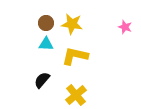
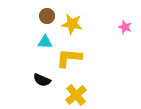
brown circle: moved 1 px right, 7 px up
cyan triangle: moved 1 px left, 2 px up
yellow L-shape: moved 6 px left, 2 px down; rotated 8 degrees counterclockwise
black semicircle: rotated 108 degrees counterclockwise
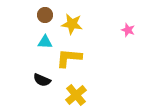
brown circle: moved 2 px left, 1 px up
pink star: moved 3 px right, 3 px down
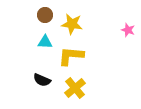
yellow L-shape: moved 2 px right, 2 px up
yellow cross: moved 1 px left, 7 px up
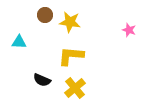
yellow star: moved 2 px left, 2 px up
pink star: moved 1 px right
cyan triangle: moved 26 px left
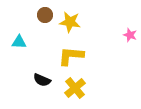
pink star: moved 1 px right, 5 px down
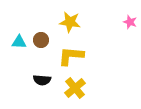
brown circle: moved 4 px left, 25 px down
pink star: moved 13 px up
black semicircle: rotated 18 degrees counterclockwise
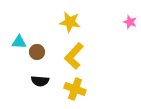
brown circle: moved 4 px left, 12 px down
yellow L-shape: moved 3 px right; rotated 52 degrees counterclockwise
black semicircle: moved 2 px left, 1 px down
yellow cross: moved 1 px down; rotated 30 degrees counterclockwise
